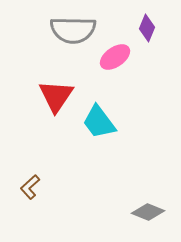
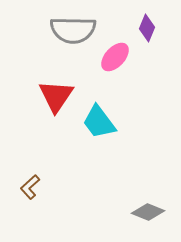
pink ellipse: rotated 12 degrees counterclockwise
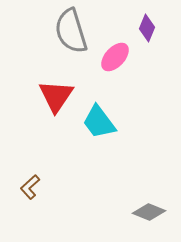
gray semicircle: moved 2 px left, 1 px down; rotated 72 degrees clockwise
gray diamond: moved 1 px right
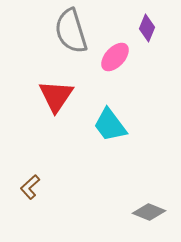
cyan trapezoid: moved 11 px right, 3 px down
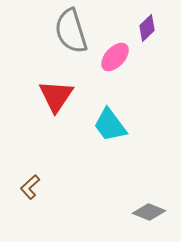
purple diamond: rotated 24 degrees clockwise
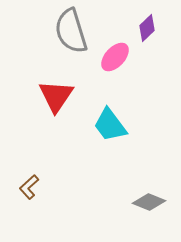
brown L-shape: moved 1 px left
gray diamond: moved 10 px up
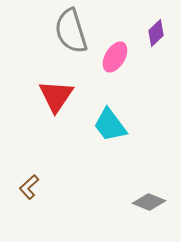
purple diamond: moved 9 px right, 5 px down
pink ellipse: rotated 12 degrees counterclockwise
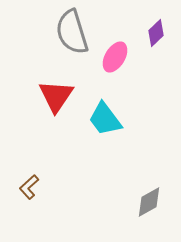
gray semicircle: moved 1 px right, 1 px down
cyan trapezoid: moved 5 px left, 6 px up
gray diamond: rotated 52 degrees counterclockwise
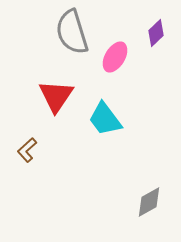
brown L-shape: moved 2 px left, 37 px up
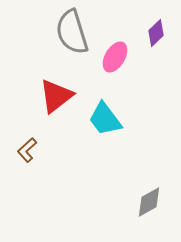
red triangle: rotated 18 degrees clockwise
